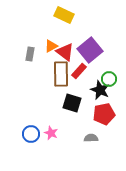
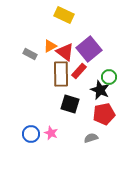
orange triangle: moved 1 px left
purple square: moved 1 px left, 1 px up
gray rectangle: rotated 72 degrees counterclockwise
green circle: moved 2 px up
black square: moved 2 px left, 1 px down
gray semicircle: rotated 16 degrees counterclockwise
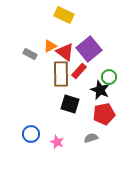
pink star: moved 6 px right, 9 px down
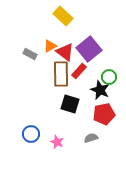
yellow rectangle: moved 1 px left, 1 px down; rotated 18 degrees clockwise
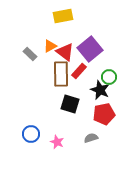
yellow rectangle: rotated 54 degrees counterclockwise
purple square: moved 1 px right
gray rectangle: rotated 16 degrees clockwise
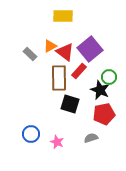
yellow rectangle: rotated 12 degrees clockwise
brown rectangle: moved 2 px left, 4 px down
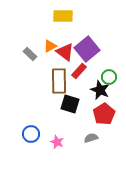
purple square: moved 3 px left
brown rectangle: moved 3 px down
red pentagon: rotated 20 degrees counterclockwise
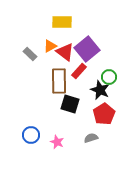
yellow rectangle: moved 1 px left, 6 px down
blue circle: moved 1 px down
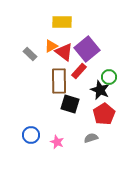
orange triangle: moved 1 px right
red triangle: moved 1 px left
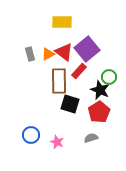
orange triangle: moved 3 px left, 8 px down
gray rectangle: rotated 32 degrees clockwise
red pentagon: moved 5 px left, 2 px up
